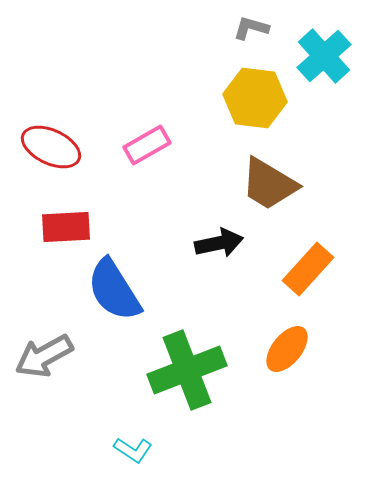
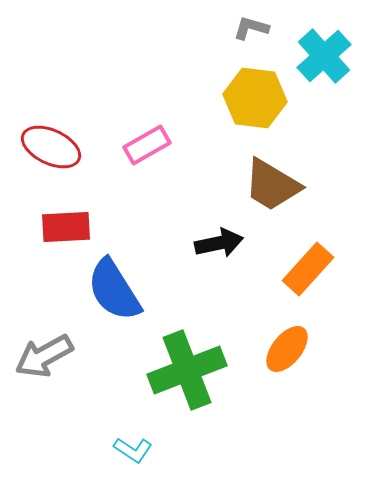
brown trapezoid: moved 3 px right, 1 px down
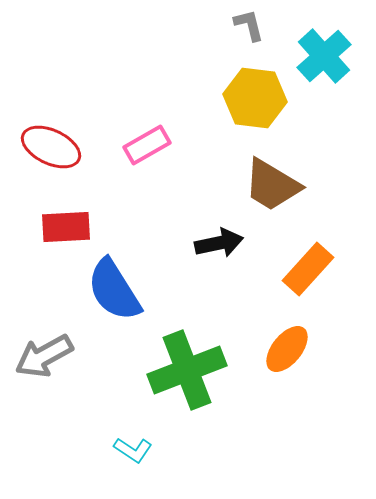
gray L-shape: moved 2 px left, 3 px up; rotated 60 degrees clockwise
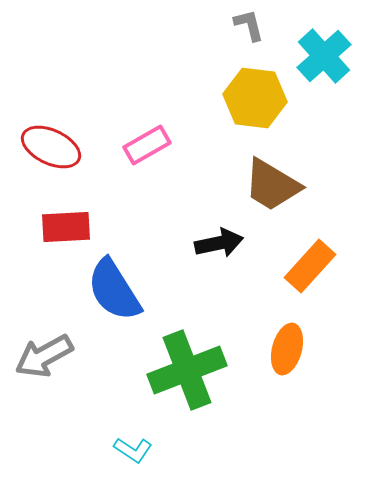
orange rectangle: moved 2 px right, 3 px up
orange ellipse: rotated 24 degrees counterclockwise
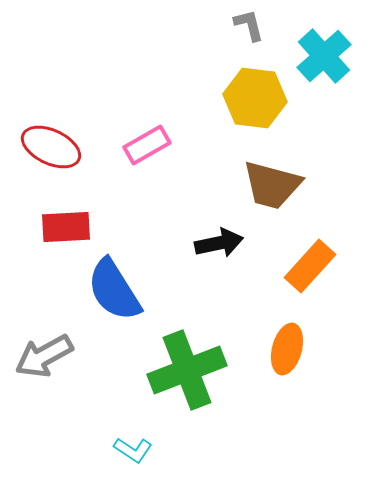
brown trapezoid: rotated 16 degrees counterclockwise
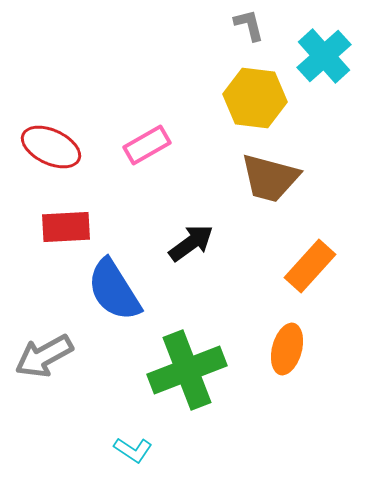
brown trapezoid: moved 2 px left, 7 px up
black arrow: moved 28 px left; rotated 24 degrees counterclockwise
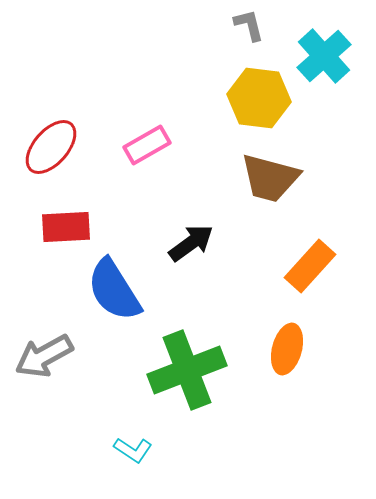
yellow hexagon: moved 4 px right
red ellipse: rotated 74 degrees counterclockwise
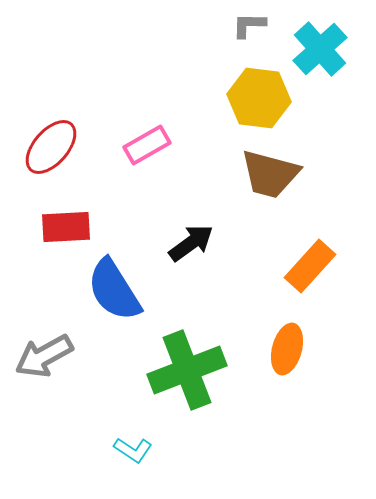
gray L-shape: rotated 75 degrees counterclockwise
cyan cross: moved 4 px left, 7 px up
brown trapezoid: moved 4 px up
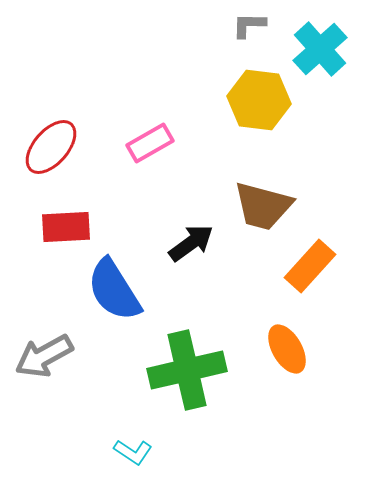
yellow hexagon: moved 2 px down
pink rectangle: moved 3 px right, 2 px up
brown trapezoid: moved 7 px left, 32 px down
orange ellipse: rotated 45 degrees counterclockwise
green cross: rotated 8 degrees clockwise
cyan L-shape: moved 2 px down
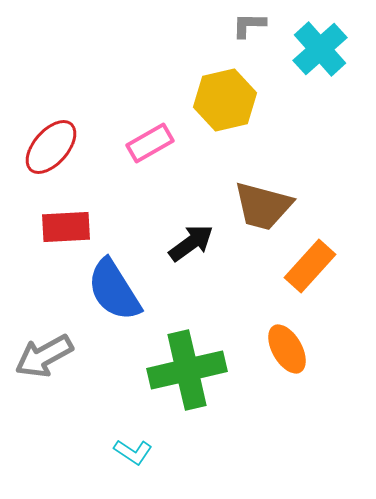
yellow hexagon: moved 34 px left; rotated 20 degrees counterclockwise
